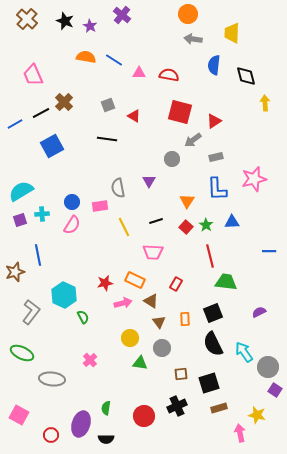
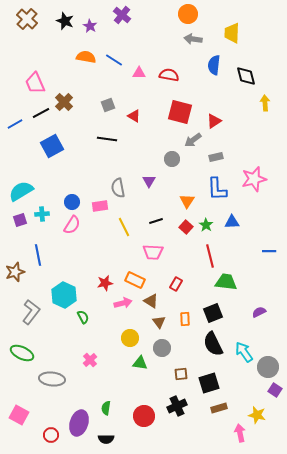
pink trapezoid at (33, 75): moved 2 px right, 8 px down
purple ellipse at (81, 424): moved 2 px left, 1 px up
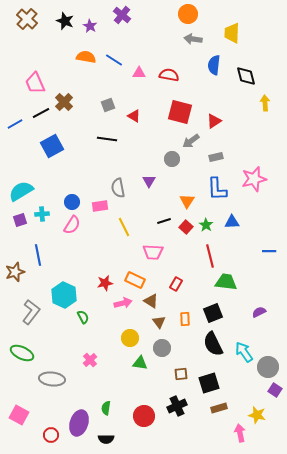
gray arrow at (193, 140): moved 2 px left, 1 px down
black line at (156, 221): moved 8 px right
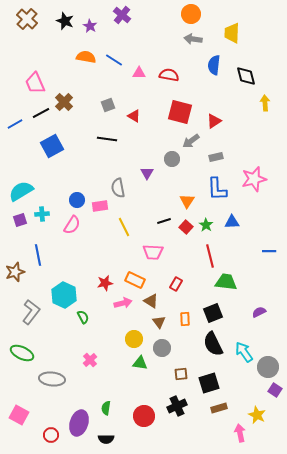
orange circle at (188, 14): moved 3 px right
purple triangle at (149, 181): moved 2 px left, 8 px up
blue circle at (72, 202): moved 5 px right, 2 px up
yellow circle at (130, 338): moved 4 px right, 1 px down
yellow star at (257, 415): rotated 12 degrees clockwise
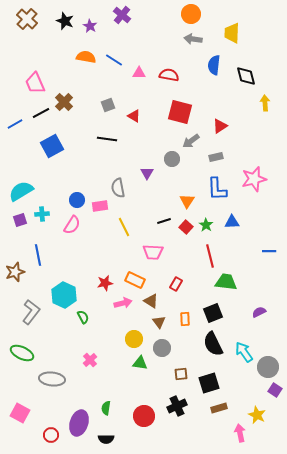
red triangle at (214, 121): moved 6 px right, 5 px down
pink square at (19, 415): moved 1 px right, 2 px up
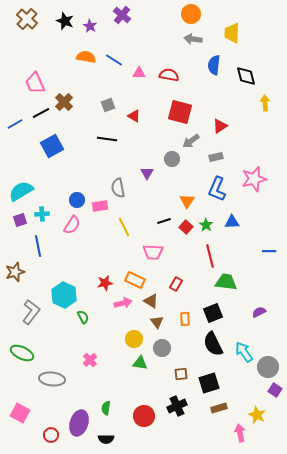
blue L-shape at (217, 189): rotated 25 degrees clockwise
blue line at (38, 255): moved 9 px up
brown triangle at (159, 322): moved 2 px left
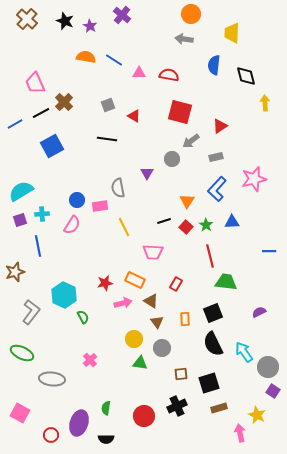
gray arrow at (193, 39): moved 9 px left
blue L-shape at (217, 189): rotated 20 degrees clockwise
purple square at (275, 390): moved 2 px left, 1 px down
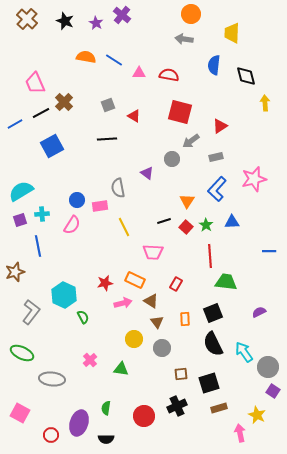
purple star at (90, 26): moved 6 px right, 3 px up
black line at (107, 139): rotated 12 degrees counterclockwise
purple triangle at (147, 173): rotated 24 degrees counterclockwise
red line at (210, 256): rotated 10 degrees clockwise
green triangle at (140, 363): moved 19 px left, 6 px down
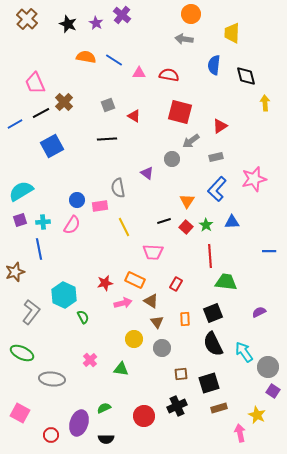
black star at (65, 21): moved 3 px right, 3 px down
cyan cross at (42, 214): moved 1 px right, 8 px down
blue line at (38, 246): moved 1 px right, 3 px down
green semicircle at (106, 408): moved 2 px left; rotated 56 degrees clockwise
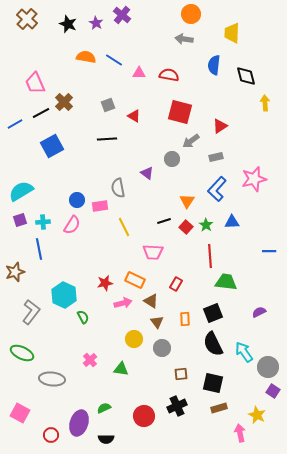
black square at (209, 383): moved 4 px right; rotated 30 degrees clockwise
